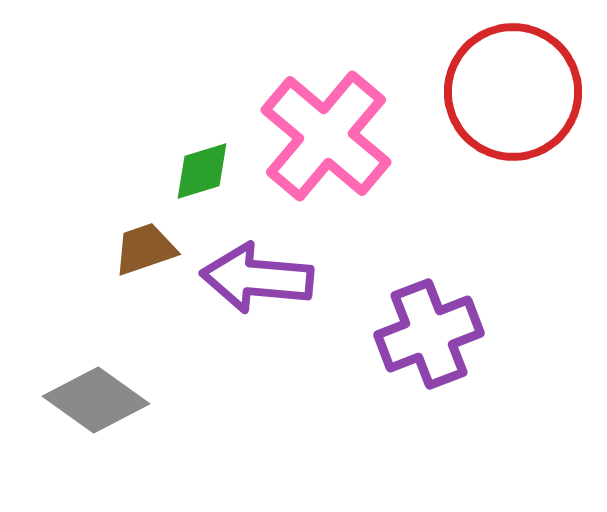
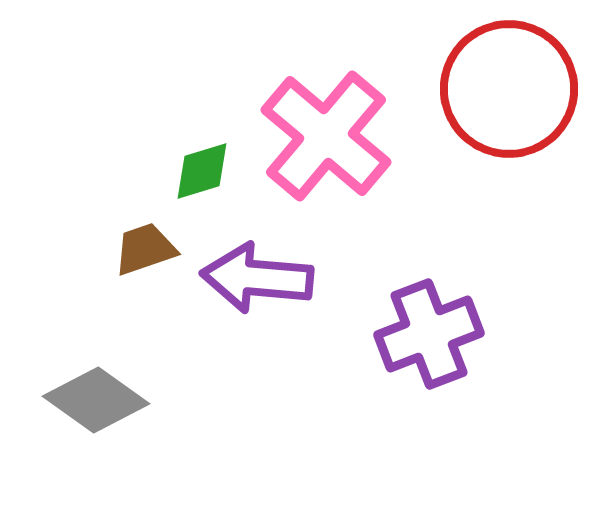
red circle: moved 4 px left, 3 px up
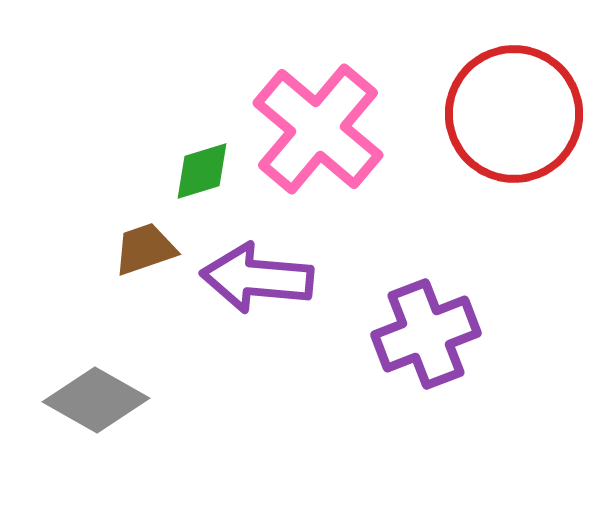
red circle: moved 5 px right, 25 px down
pink cross: moved 8 px left, 7 px up
purple cross: moved 3 px left
gray diamond: rotated 6 degrees counterclockwise
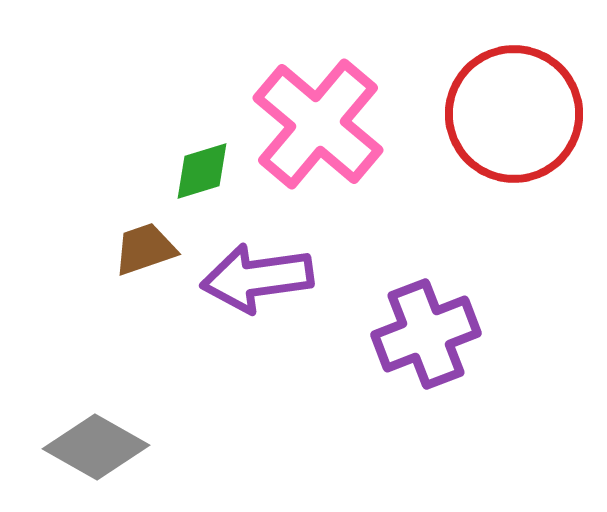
pink cross: moved 5 px up
purple arrow: rotated 13 degrees counterclockwise
gray diamond: moved 47 px down
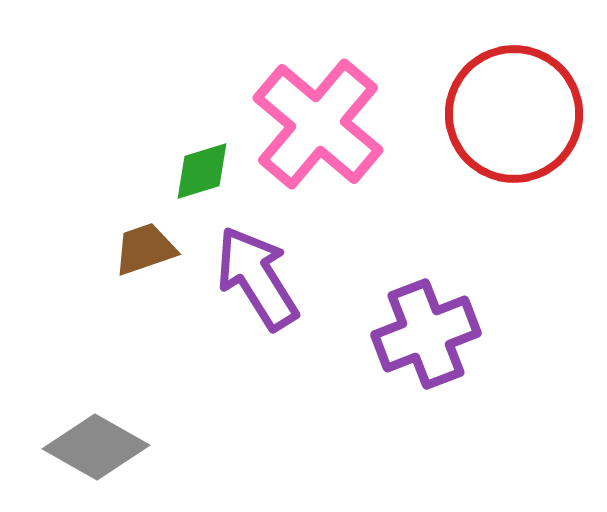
purple arrow: rotated 66 degrees clockwise
